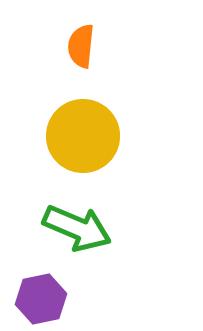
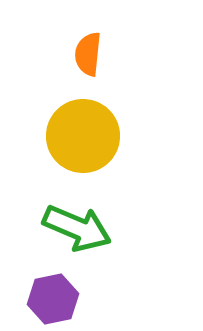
orange semicircle: moved 7 px right, 8 px down
purple hexagon: moved 12 px right
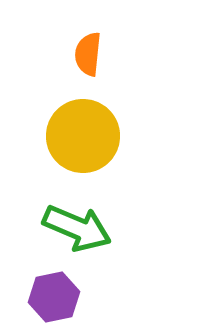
purple hexagon: moved 1 px right, 2 px up
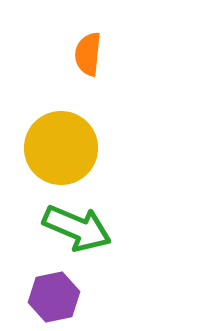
yellow circle: moved 22 px left, 12 px down
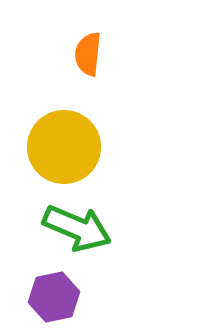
yellow circle: moved 3 px right, 1 px up
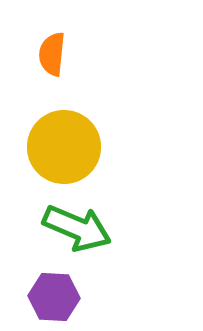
orange semicircle: moved 36 px left
purple hexagon: rotated 15 degrees clockwise
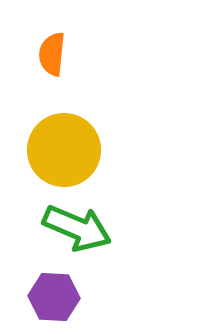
yellow circle: moved 3 px down
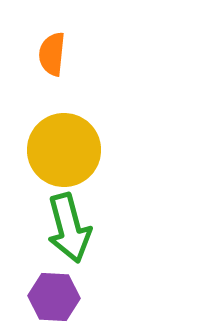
green arrow: moved 8 px left; rotated 52 degrees clockwise
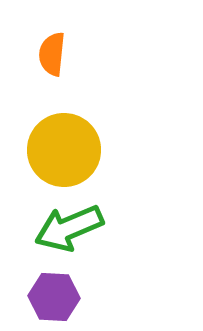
green arrow: rotated 82 degrees clockwise
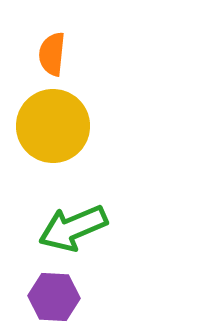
yellow circle: moved 11 px left, 24 px up
green arrow: moved 4 px right
